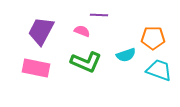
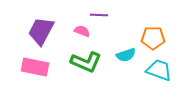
pink rectangle: moved 1 px left, 1 px up
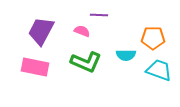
cyan semicircle: rotated 18 degrees clockwise
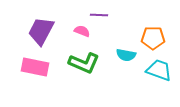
cyan semicircle: rotated 12 degrees clockwise
green L-shape: moved 2 px left, 1 px down
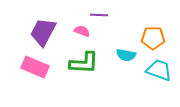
purple trapezoid: moved 2 px right, 1 px down
green L-shape: rotated 20 degrees counterclockwise
pink rectangle: rotated 12 degrees clockwise
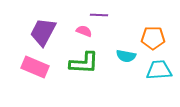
pink semicircle: moved 2 px right
cyan semicircle: moved 1 px down
cyan trapezoid: rotated 24 degrees counterclockwise
